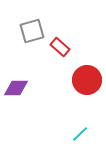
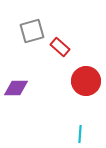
red circle: moved 1 px left, 1 px down
cyan line: rotated 42 degrees counterclockwise
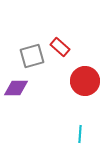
gray square: moved 25 px down
red circle: moved 1 px left
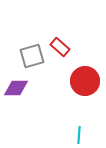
cyan line: moved 1 px left, 1 px down
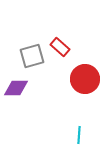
red circle: moved 2 px up
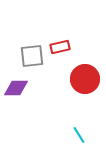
red rectangle: rotated 54 degrees counterclockwise
gray square: rotated 10 degrees clockwise
cyan line: rotated 36 degrees counterclockwise
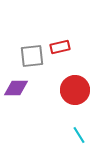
red circle: moved 10 px left, 11 px down
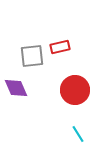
purple diamond: rotated 65 degrees clockwise
cyan line: moved 1 px left, 1 px up
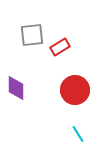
red rectangle: rotated 18 degrees counterclockwise
gray square: moved 21 px up
purple diamond: rotated 25 degrees clockwise
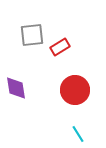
purple diamond: rotated 10 degrees counterclockwise
